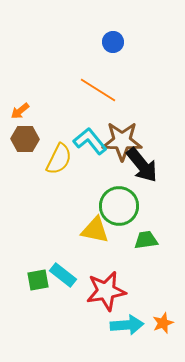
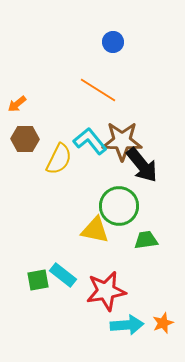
orange arrow: moved 3 px left, 7 px up
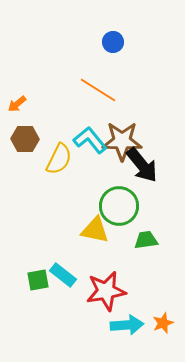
cyan L-shape: moved 1 px up
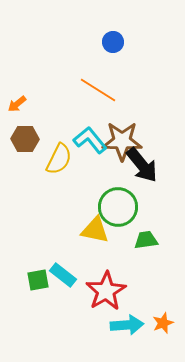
green circle: moved 1 px left, 1 px down
red star: rotated 21 degrees counterclockwise
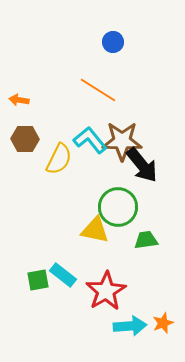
orange arrow: moved 2 px right, 4 px up; rotated 48 degrees clockwise
cyan arrow: moved 3 px right, 1 px down
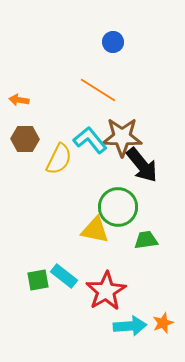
brown star: moved 4 px up
cyan rectangle: moved 1 px right, 1 px down
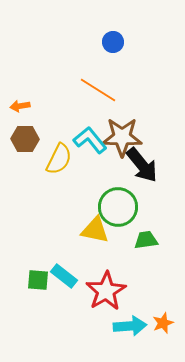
orange arrow: moved 1 px right, 6 px down; rotated 18 degrees counterclockwise
green square: rotated 15 degrees clockwise
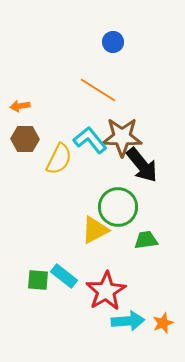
yellow triangle: rotated 40 degrees counterclockwise
cyan arrow: moved 2 px left, 5 px up
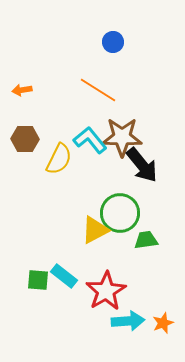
orange arrow: moved 2 px right, 16 px up
green circle: moved 2 px right, 6 px down
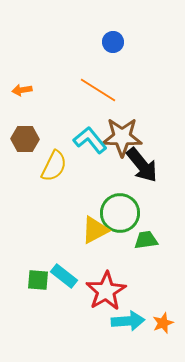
yellow semicircle: moved 5 px left, 7 px down
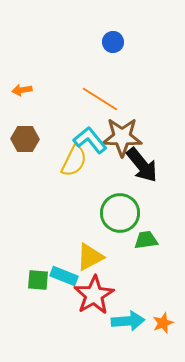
orange line: moved 2 px right, 9 px down
yellow semicircle: moved 20 px right, 5 px up
yellow triangle: moved 5 px left, 27 px down
cyan rectangle: rotated 16 degrees counterclockwise
red star: moved 12 px left, 4 px down
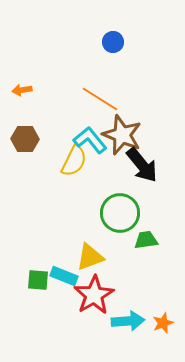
brown star: moved 2 px up; rotated 21 degrees clockwise
yellow triangle: rotated 8 degrees clockwise
